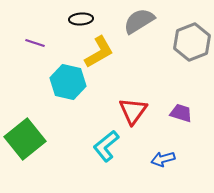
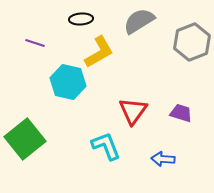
cyan L-shape: rotated 108 degrees clockwise
blue arrow: rotated 20 degrees clockwise
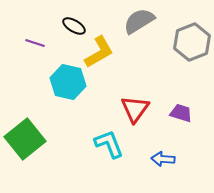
black ellipse: moved 7 px left, 7 px down; rotated 35 degrees clockwise
red triangle: moved 2 px right, 2 px up
cyan L-shape: moved 3 px right, 2 px up
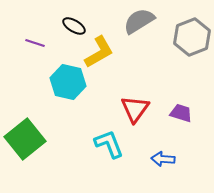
gray hexagon: moved 5 px up
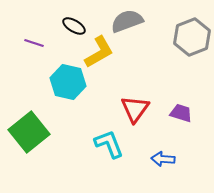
gray semicircle: moved 12 px left; rotated 12 degrees clockwise
purple line: moved 1 px left
green square: moved 4 px right, 7 px up
